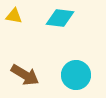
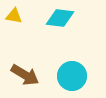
cyan circle: moved 4 px left, 1 px down
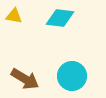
brown arrow: moved 4 px down
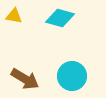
cyan diamond: rotated 8 degrees clockwise
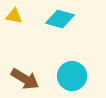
cyan diamond: moved 1 px down
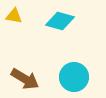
cyan diamond: moved 2 px down
cyan circle: moved 2 px right, 1 px down
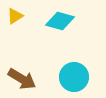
yellow triangle: moved 1 px right; rotated 42 degrees counterclockwise
brown arrow: moved 3 px left
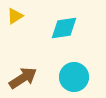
cyan diamond: moved 4 px right, 7 px down; rotated 24 degrees counterclockwise
brown arrow: moved 1 px right, 1 px up; rotated 64 degrees counterclockwise
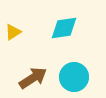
yellow triangle: moved 2 px left, 16 px down
brown arrow: moved 10 px right
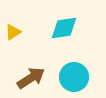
brown arrow: moved 2 px left
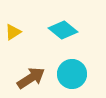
cyan diamond: moved 1 px left, 2 px down; rotated 48 degrees clockwise
cyan circle: moved 2 px left, 3 px up
